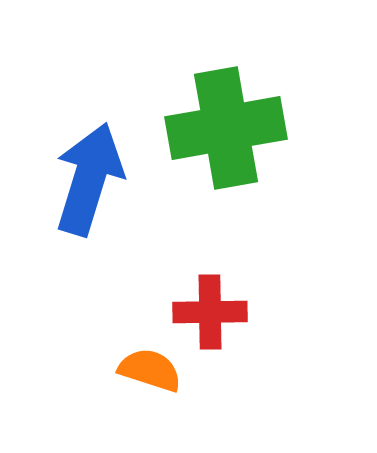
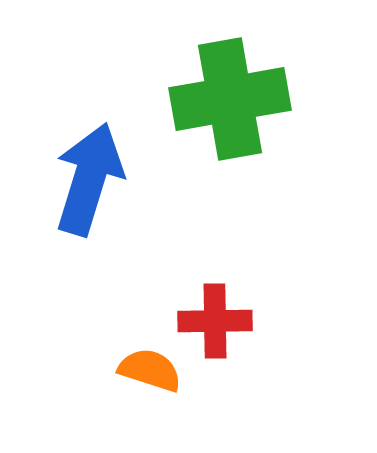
green cross: moved 4 px right, 29 px up
red cross: moved 5 px right, 9 px down
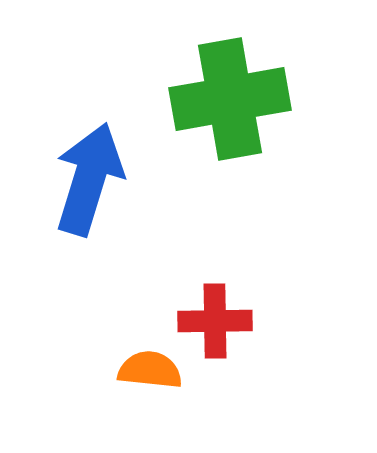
orange semicircle: rotated 12 degrees counterclockwise
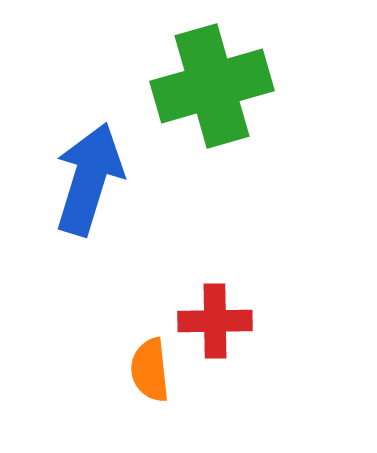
green cross: moved 18 px left, 13 px up; rotated 6 degrees counterclockwise
orange semicircle: rotated 102 degrees counterclockwise
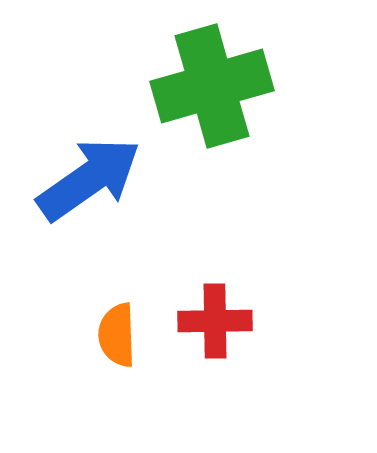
blue arrow: rotated 38 degrees clockwise
orange semicircle: moved 33 px left, 35 px up; rotated 4 degrees clockwise
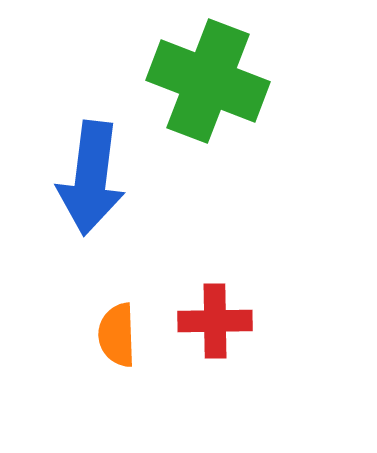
green cross: moved 4 px left, 5 px up; rotated 37 degrees clockwise
blue arrow: moved 2 px right, 1 px up; rotated 132 degrees clockwise
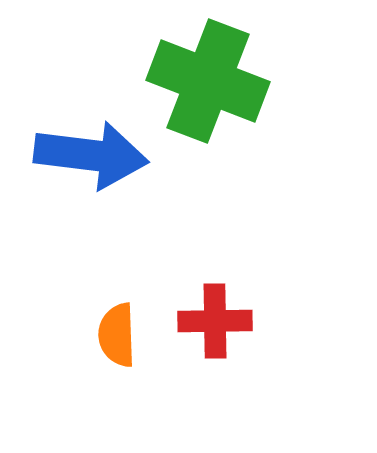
blue arrow: moved 23 px up; rotated 90 degrees counterclockwise
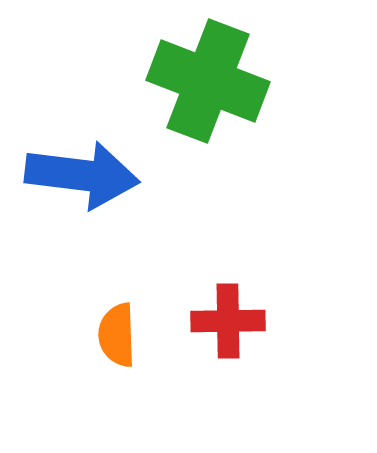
blue arrow: moved 9 px left, 20 px down
red cross: moved 13 px right
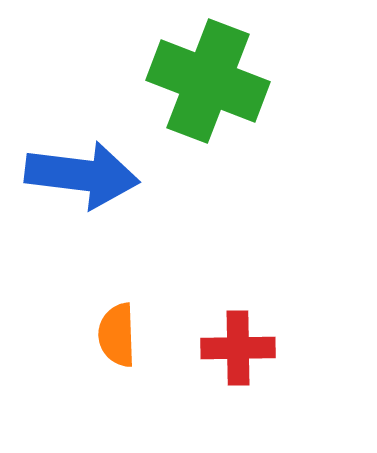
red cross: moved 10 px right, 27 px down
